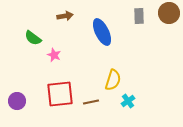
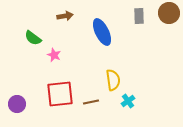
yellow semicircle: rotated 25 degrees counterclockwise
purple circle: moved 3 px down
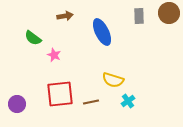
yellow semicircle: rotated 115 degrees clockwise
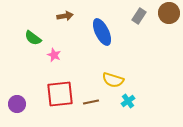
gray rectangle: rotated 35 degrees clockwise
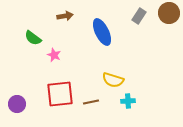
cyan cross: rotated 32 degrees clockwise
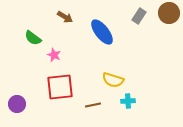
brown arrow: moved 1 px down; rotated 42 degrees clockwise
blue ellipse: rotated 12 degrees counterclockwise
red square: moved 7 px up
brown line: moved 2 px right, 3 px down
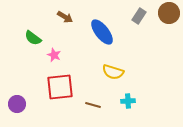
yellow semicircle: moved 8 px up
brown line: rotated 28 degrees clockwise
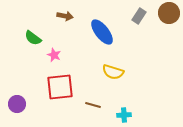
brown arrow: moved 1 px up; rotated 21 degrees counterclockwise
cyan cross: moved 4 px left, 14 px down
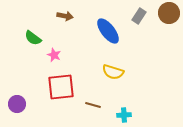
blue ellipse: moved 6 px right, 1 px up
red square: moved 1 px right
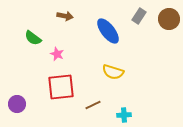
brown circle: moved 6 px down
pink star: moved 3 px right, 1 px up
brown line: rotated 42 degrees counterclockwise
